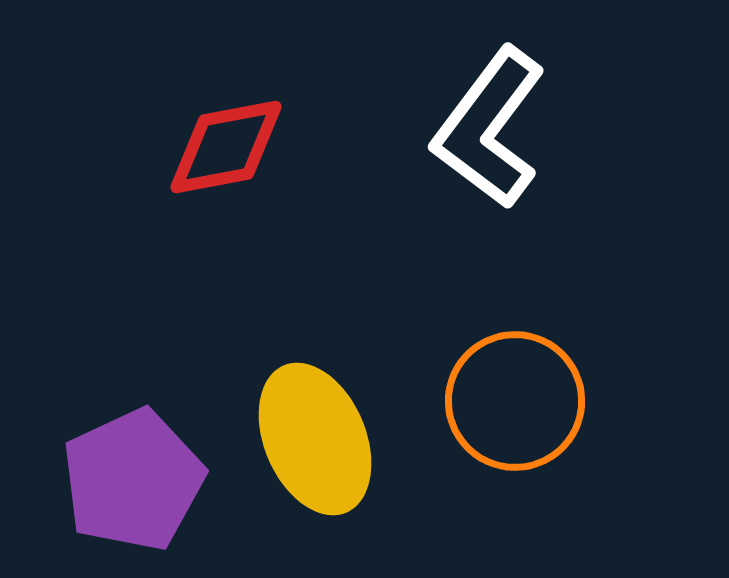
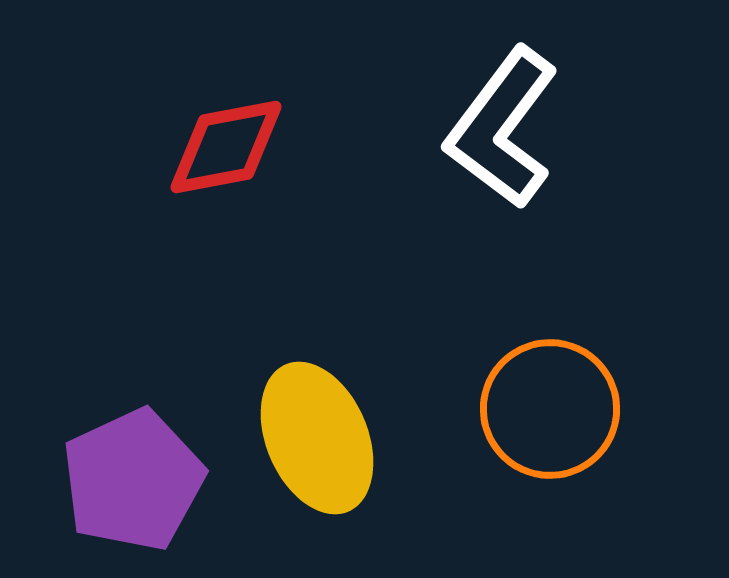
white L-shape: moved 13 px right
orange circle: moved 35 px right, 8 px down
yellow ellipse: moved 2 px right, 1 px up
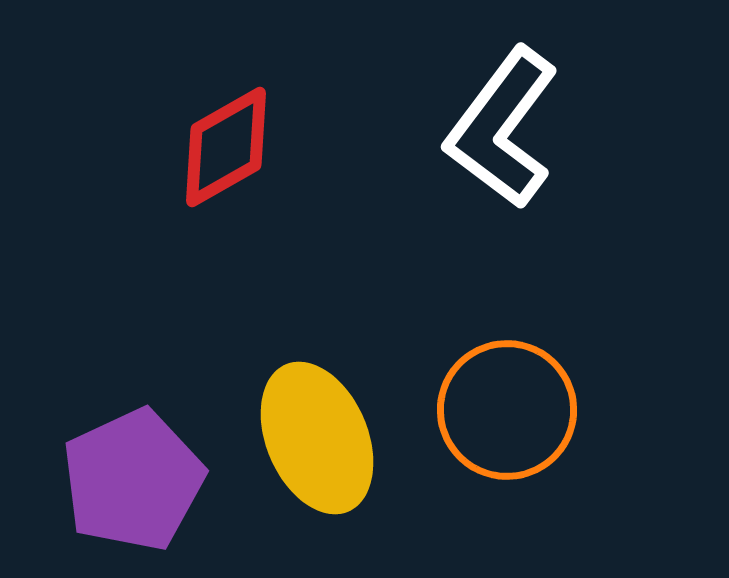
red diamond: rotated 19 degrees counterclockwise
orange circle: moved 43 px left, 1 px down
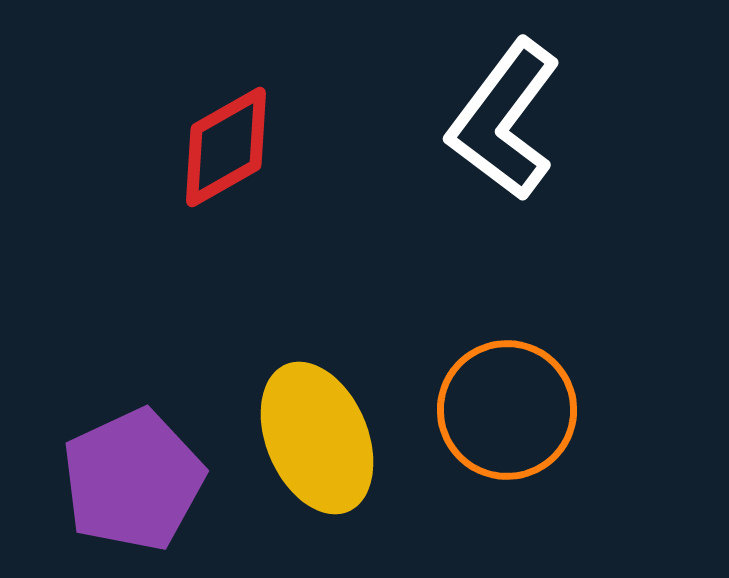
white L-shape: moved 2 px right, 8 px up
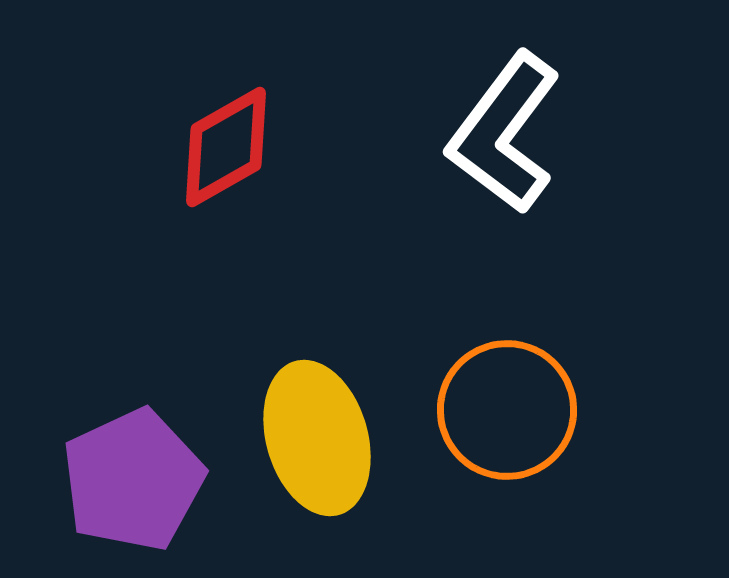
white L-shape: moved 13 px down
yellow ellipse: rotated 7 degrees clockwise
